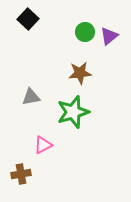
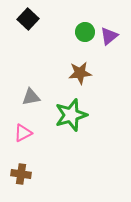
green star: moved 2 px left, 3 px down
pink triangle: moved 20 px left, 12 px up
brown cross: rotated 18 degrees clockwise
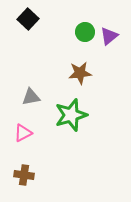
brown cross: moved 3 px right, 1 px down
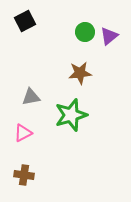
black square: moved 3 px left, 2 px down; rotated 20 degrees clockwise
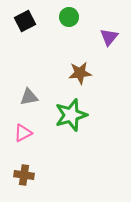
green circle: moved 16 px left, 15 px up
purple triangle: moved 1 px down; rotated 12 degrees counterclockwise
gray triangle: moved 2 px left
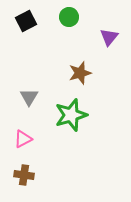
black square: moved 1 px right
brown star: rotated 10 degrees counterclockwise
gray triangle: rotated 48 degrees counterclockwise
pink triangle: moved 6 px down
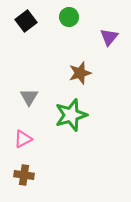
black square: rotated 10 degrees counterclockwise
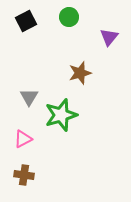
black square: rotated 10 degrees clockwise
green star: moved 10 px left
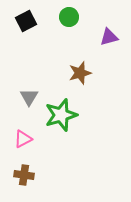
purple triangle: rotated 36 degrees clockwise
